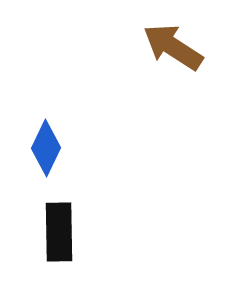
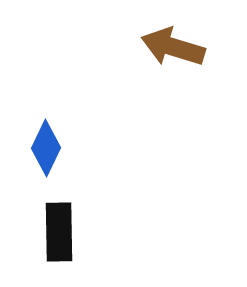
brown arrow: rotated 16 degrees counterclockwise
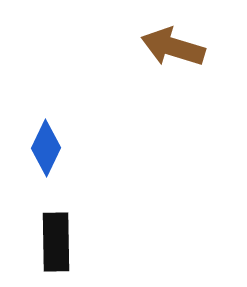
black rectangle: moved 3 px left, 10 px down
